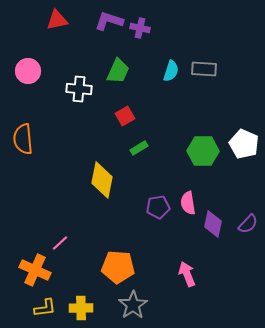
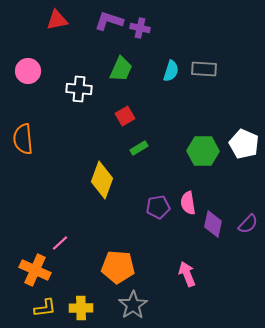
green trapezoid: moved 3 px right, 2 px up
yellow diamond: rotated 9 degrees clockwise
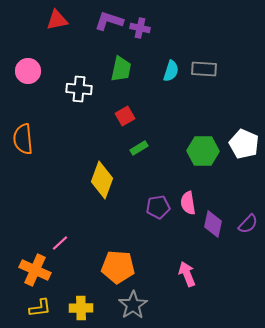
green trapezoid: rotated 12 degrees counterclockwise
yellow L-shape: moved 5 px left
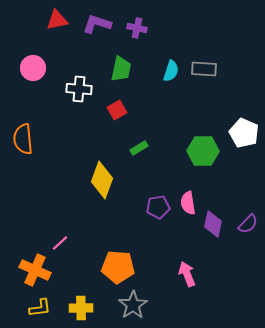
purple L-shape: moved 12 px left, 3 px down
purple cross: moved 3 px left
pink circle: moved 5 px right, 3 px up
red square: moved 8 px left, 6 px up
white pentagon: moved 11 px up
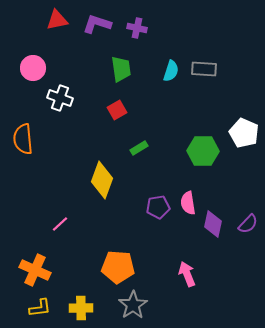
green trapezoid: rotated 20 degrees counterclockwise
white cross: moved 19 px left, 9 px down; rotated 15 degrees clockwise
pink line: moved 19 px up
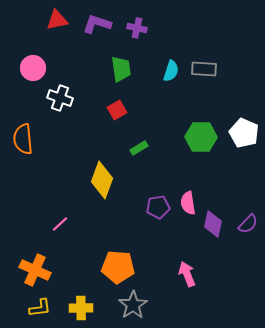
green hexagon: moved 2 px left, 14 px up
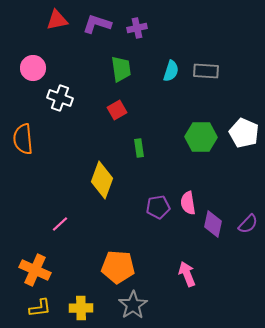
purple cross: rotated 24 degrees counterclockwise
gray rectangle: moved 2 px right, 2 px down
green rectangle: rotated 66 degrees counterclockwise
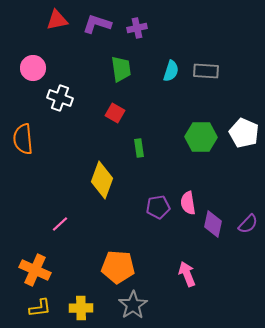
red square: moved 2 px left, 3 px down; rotated 30 degrees counterclockwise
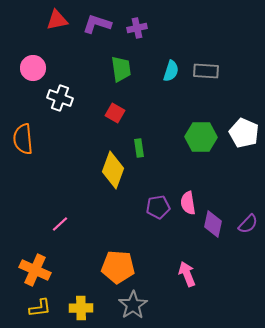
yellow diamond: moved 11 px right, 10 px up
